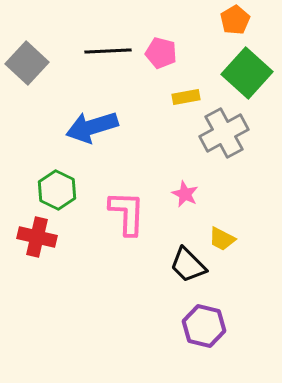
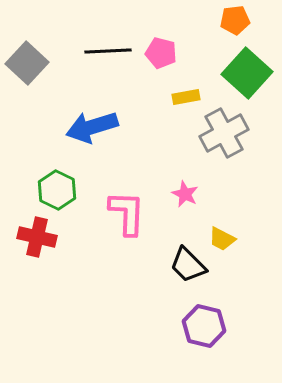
orange pentagon: rotated 24 degrees clockwise
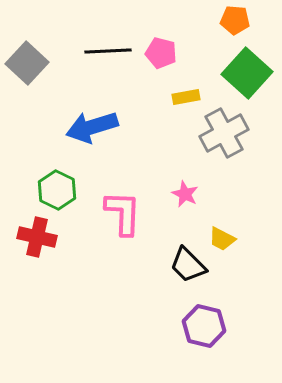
orange pentagon: rotated 12 degrees clockwise
pink L-shape: moved 4 px left
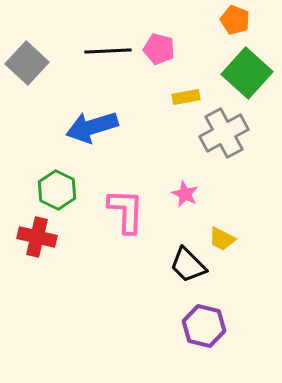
orange pentagon: rotated 16 degrees clockwise
pink pentagon: moved 2 px left, 4 px up
pink L-shape: moved 3 px right, 2 px up
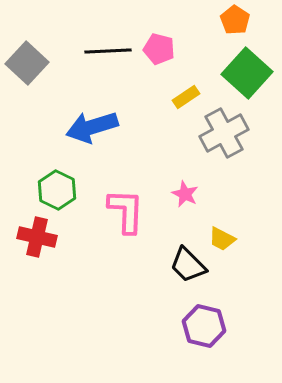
orange pentagon: rotated 12 degrees clockwise
yellow rectangle: rotated 24 degrees counterclockwise
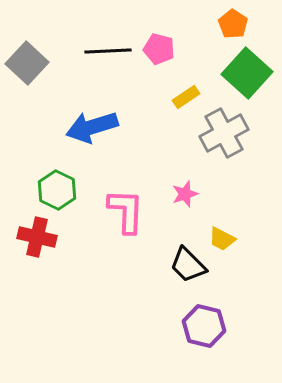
orange pentagon: moved 2 px left, 4 px down
pink star: rotated 28 degrees clockwise
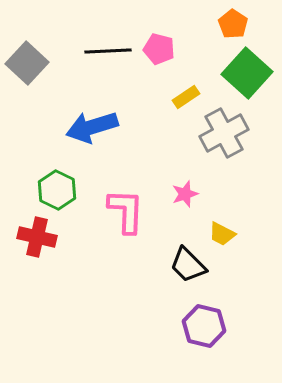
yellow trapezoid: moved 5 px up
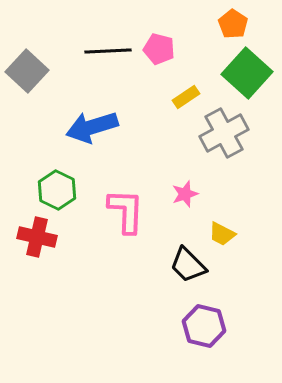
gray square: moved 8 px down
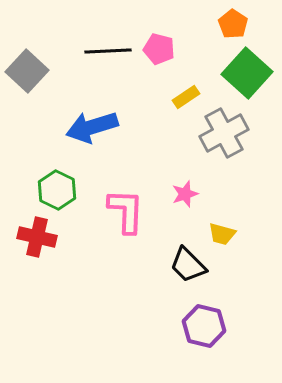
yellow trapezoid: rotated 12 degrees counterclockwise
